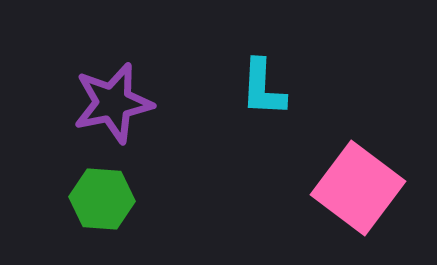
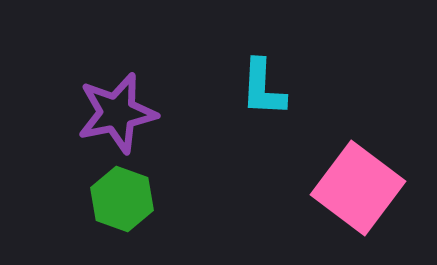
purple star: moved 4 px right, 10 px down
green hexagon: moved 20 px right; rotated 16 degrees clockwise
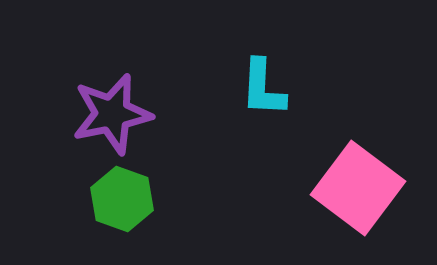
purple star: moved 5 px left, 1 px down
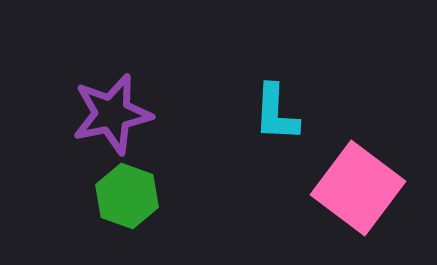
cyan L-shape: moved 13 px right, 25 px down
green hexagon: moved 5 px right, 3 px up
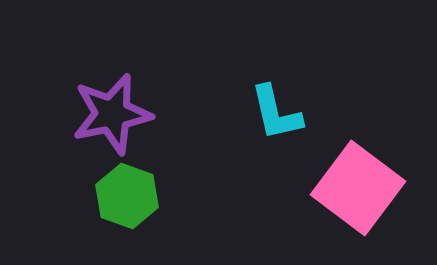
cyan L-shape: rotated 16 degrees counterclockwise
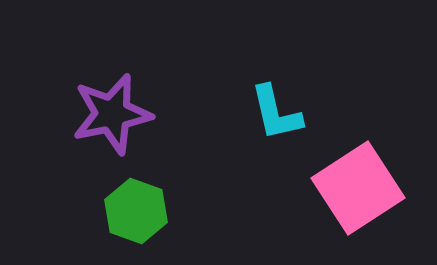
pink square: rotated 20 degrees clockwise
green hexagon: moved 9 px right, 15 px down
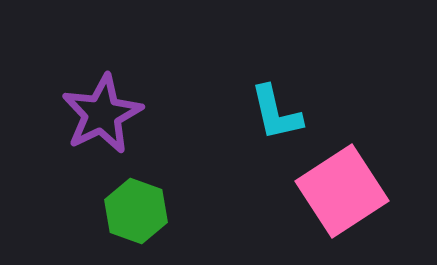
purple star: moved 10 px left; rotated 14 degrees counterclockwise
pink square: moved 16 px left, 3 px down
